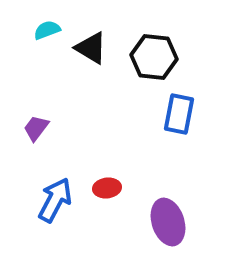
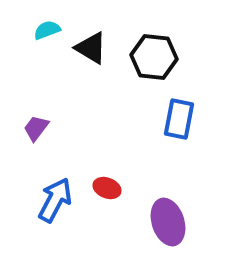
blue rectangle: moved 5 px down
red ellipse: rotated 28 degrees clockwise
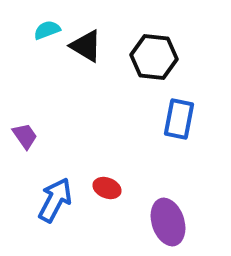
black triangle: moved 5 px left, 2 px up
purple trapezoid: moved 11 px left, 8 px down; rotated 108 degrees clockwise
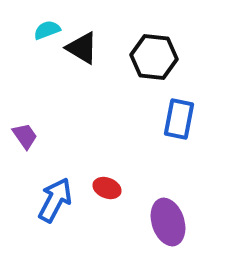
black triangle: moved 4 px left, 2 px down
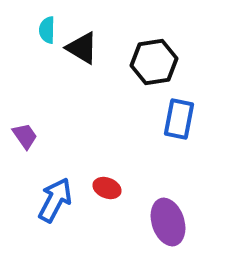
cyan semicircle: rotated 68 degrees counterclockwise
black hexagon: moved 5 px down; rotated 15 degrees counterclockwise
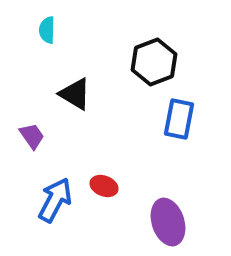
black triangle: moved 7 px left, 46 px down
black hexagon: rotated 12 degrees counterclockwise
purple trapezoid: moved 7 px right
red ellipse: moved 3 px left, 2 px up
